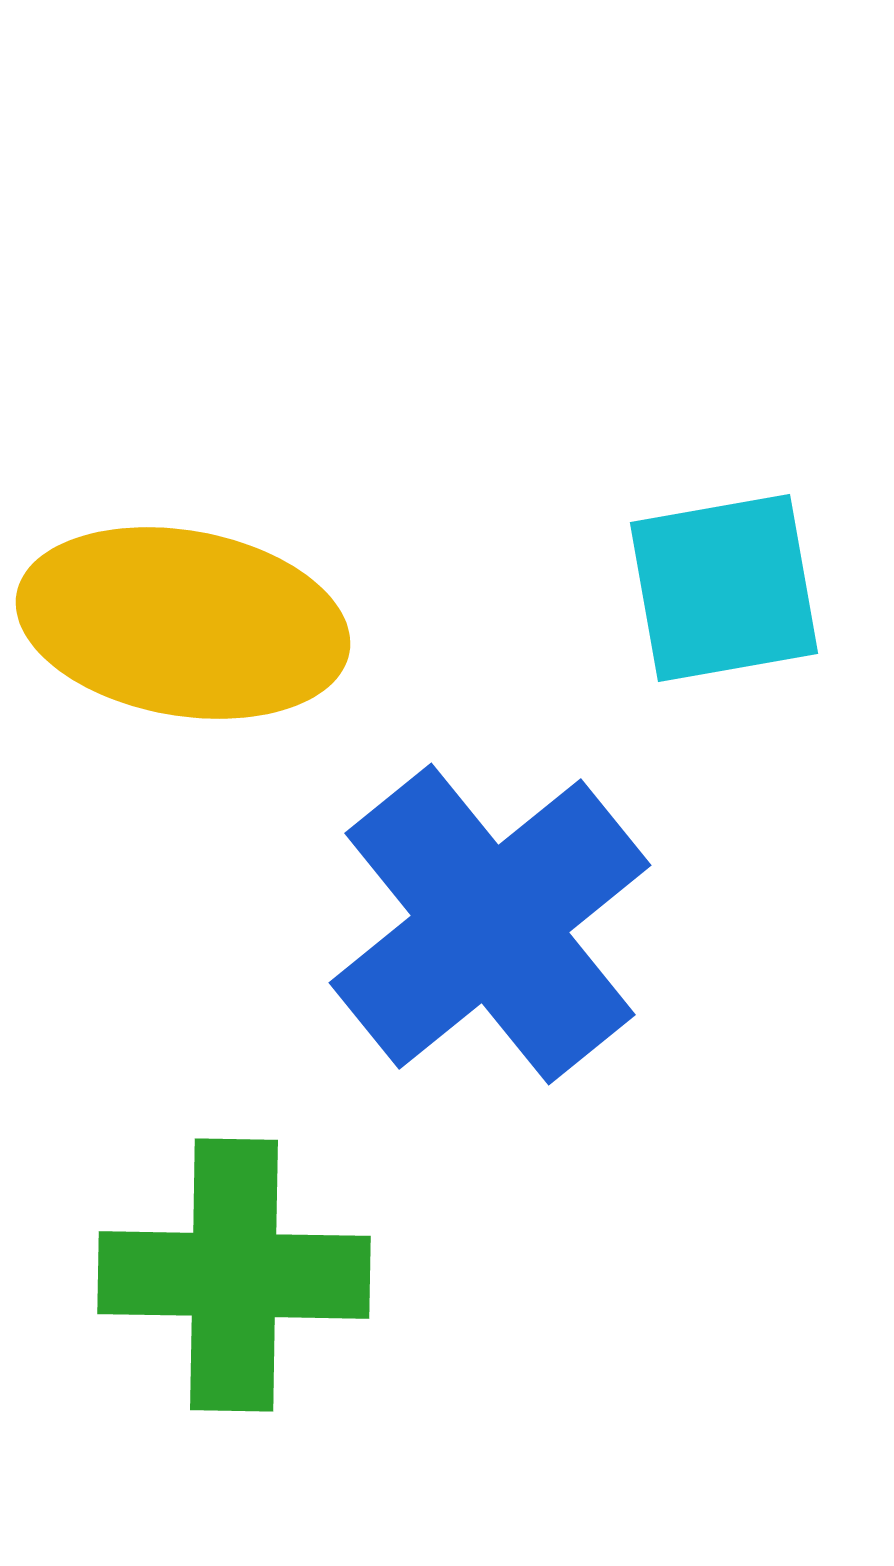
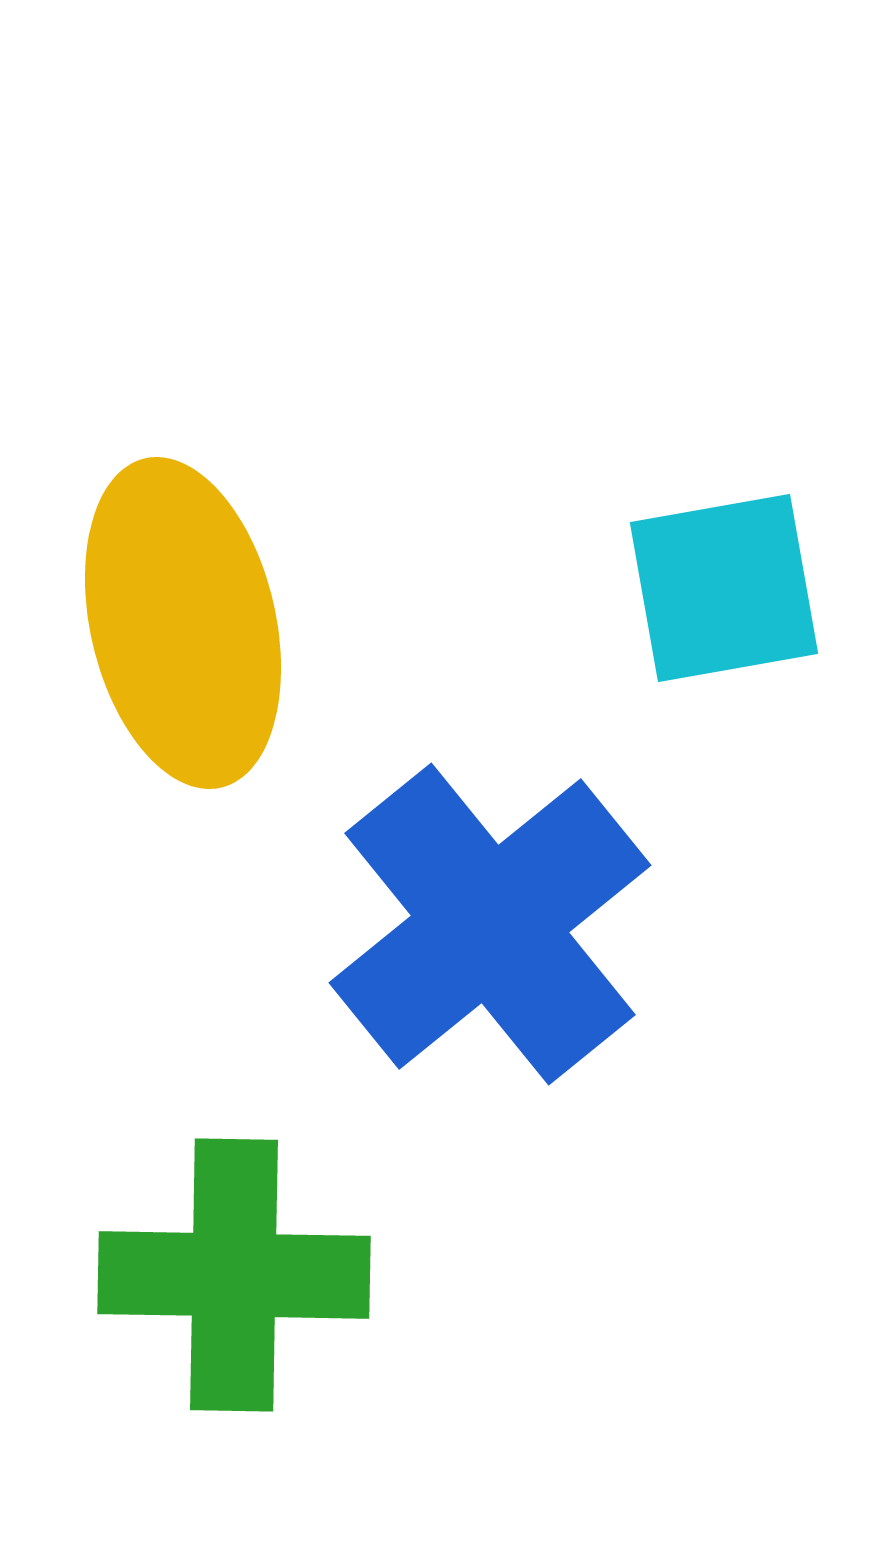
yellow ellipse: rotated 67 degrees clockwise
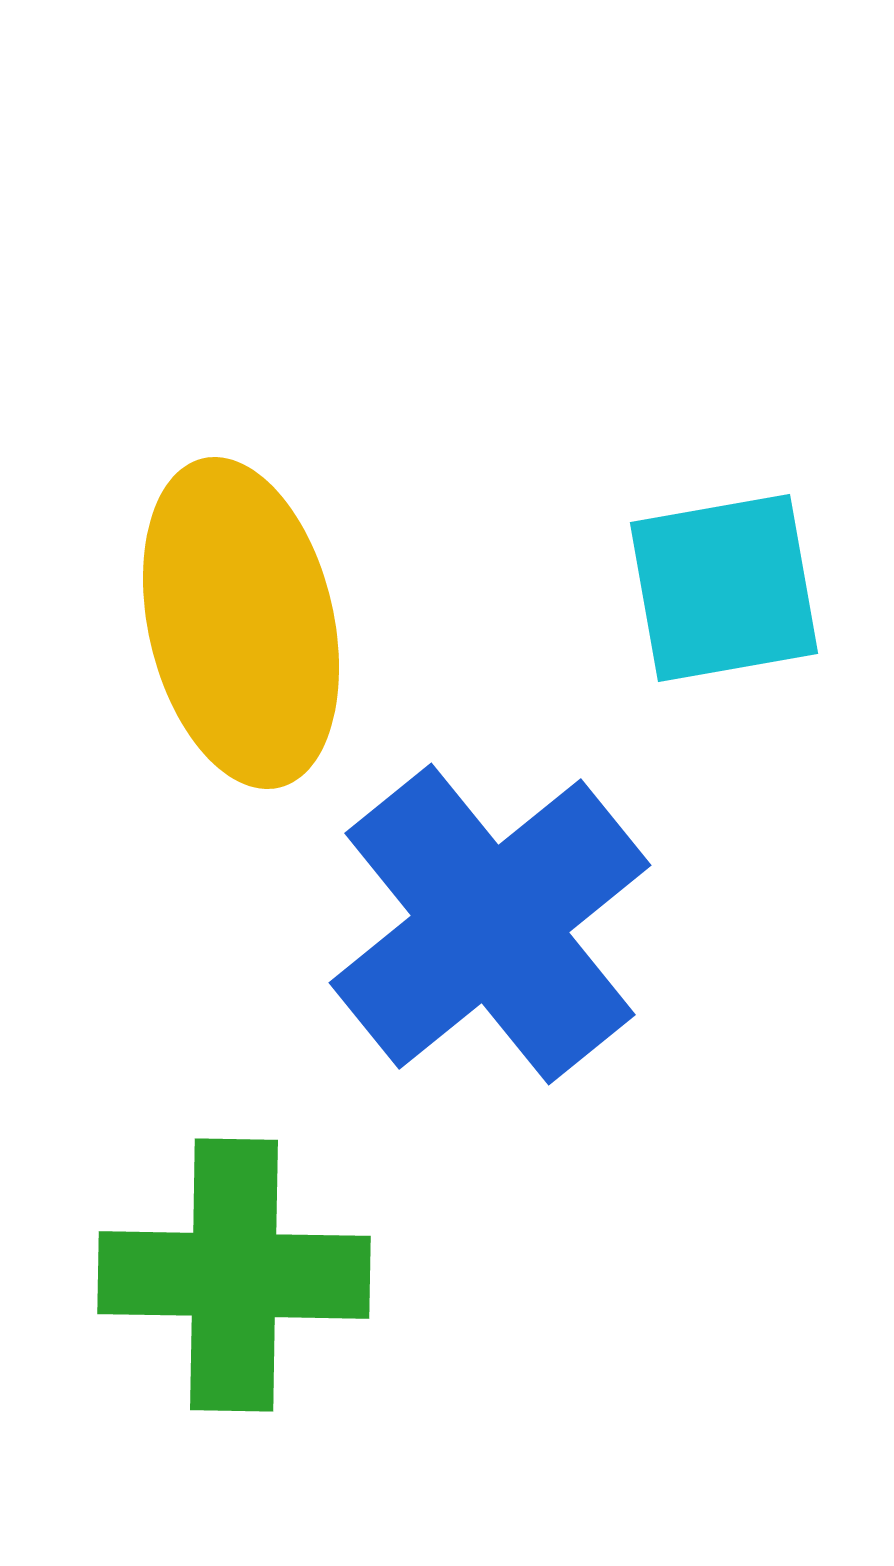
yellow ellipse: moved 58 px right
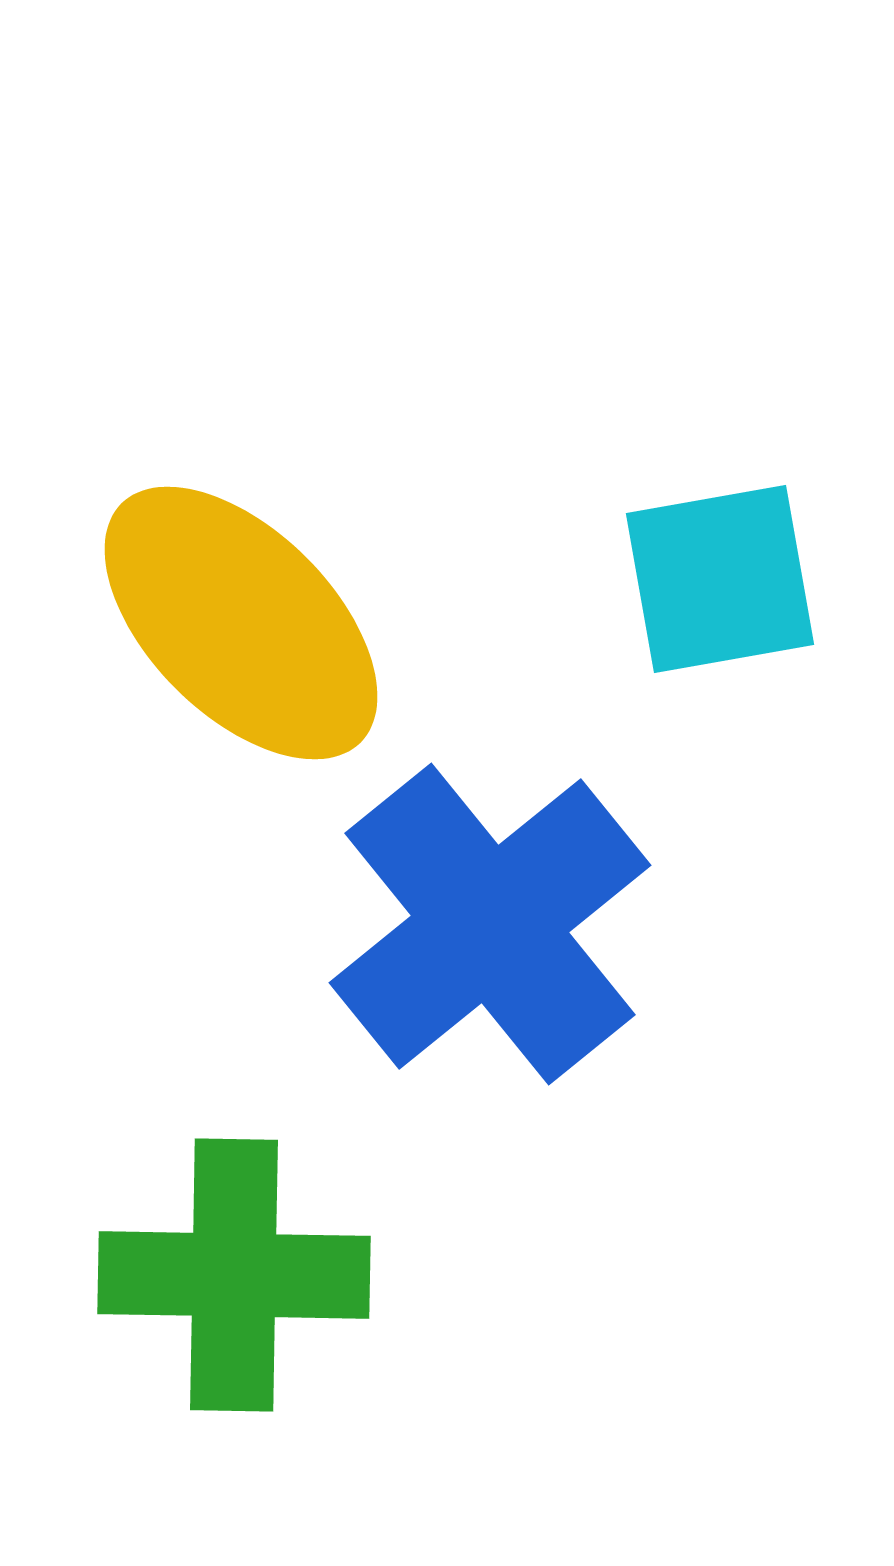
cyan square: moved 4 px left, 9 px up
yellow ellipse: rotated 32 degrees counterclockwise
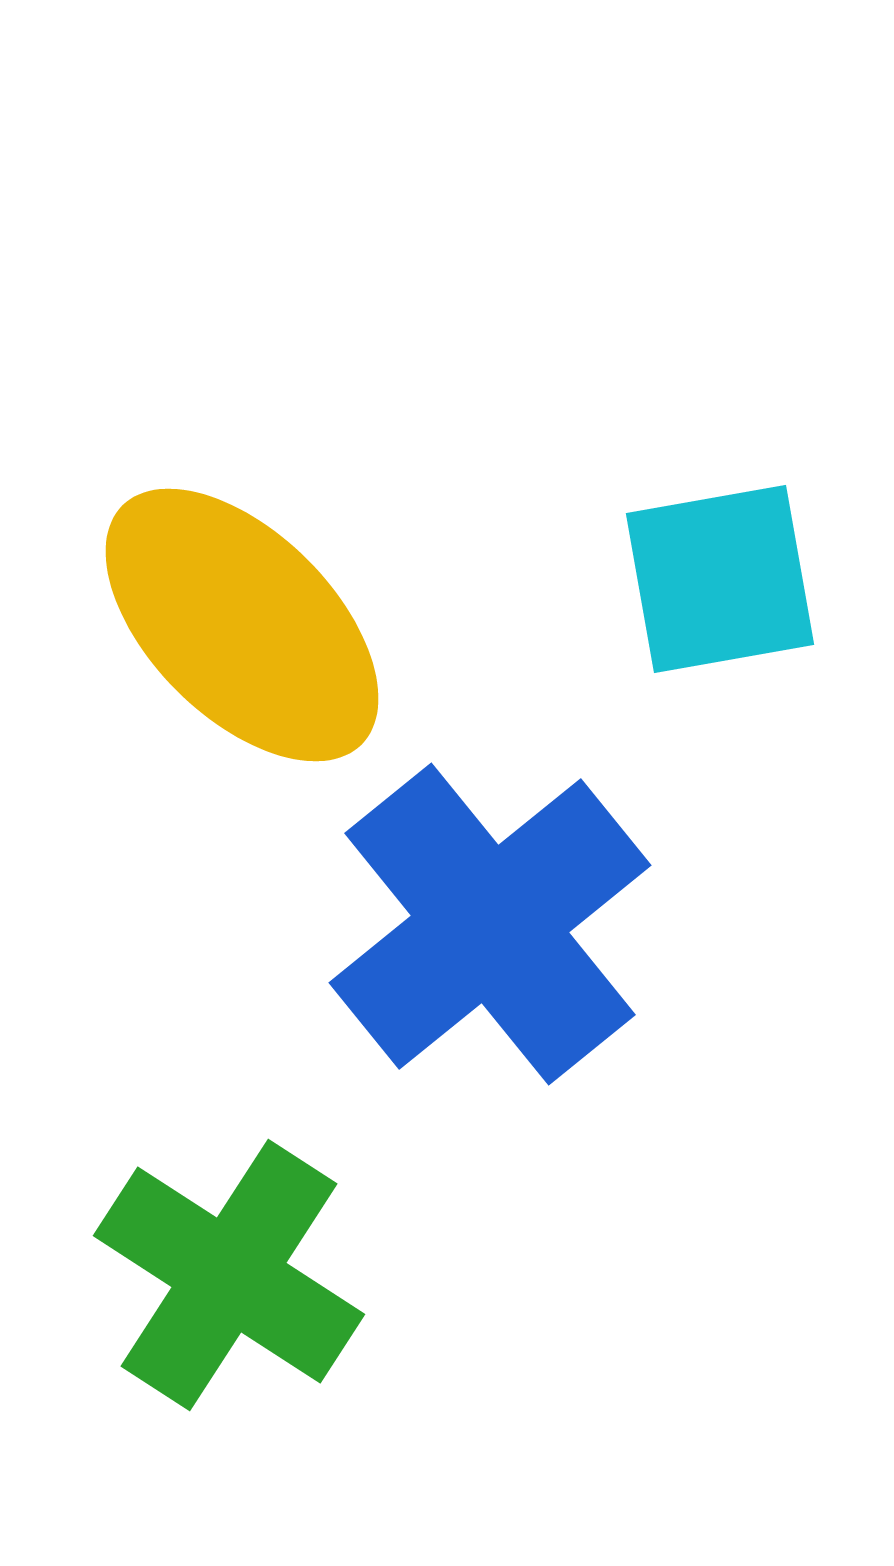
yellow ellipse: moved 1 px right, 2 px down
green cross: moved 5 px left; rotated 32 degrees clockwise
